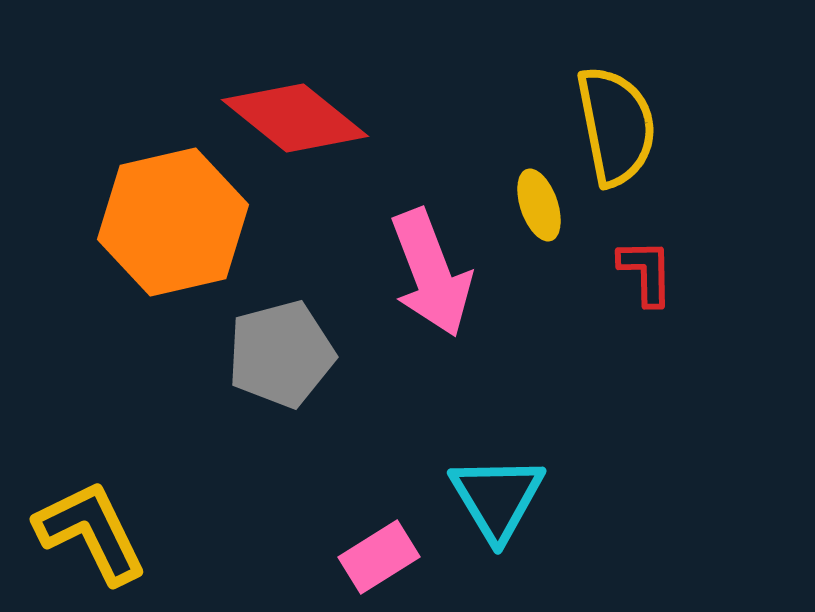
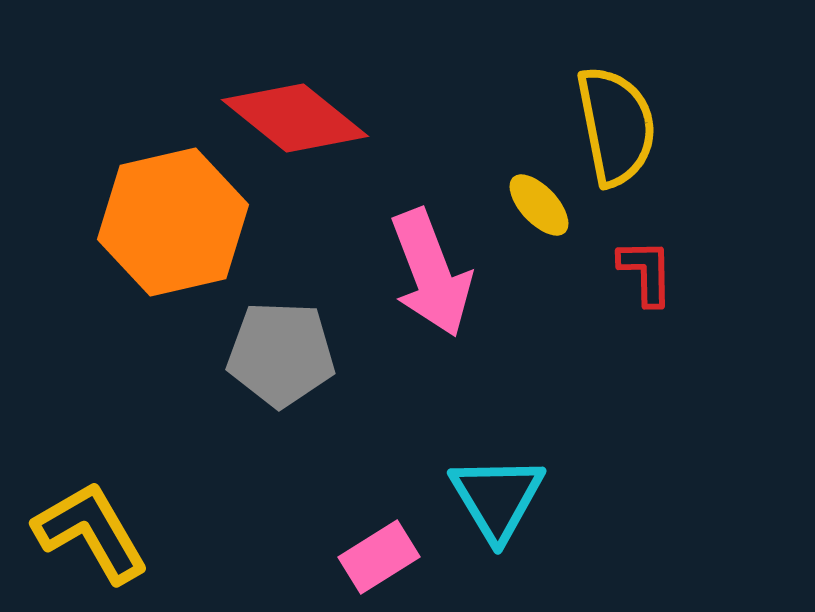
yellow ellipse: rotated 24 degrees counterclockwise
gray pentagon: rotated 17 degrees clockwise
yellow L-shape: rotated 4 degrees counterclockwise
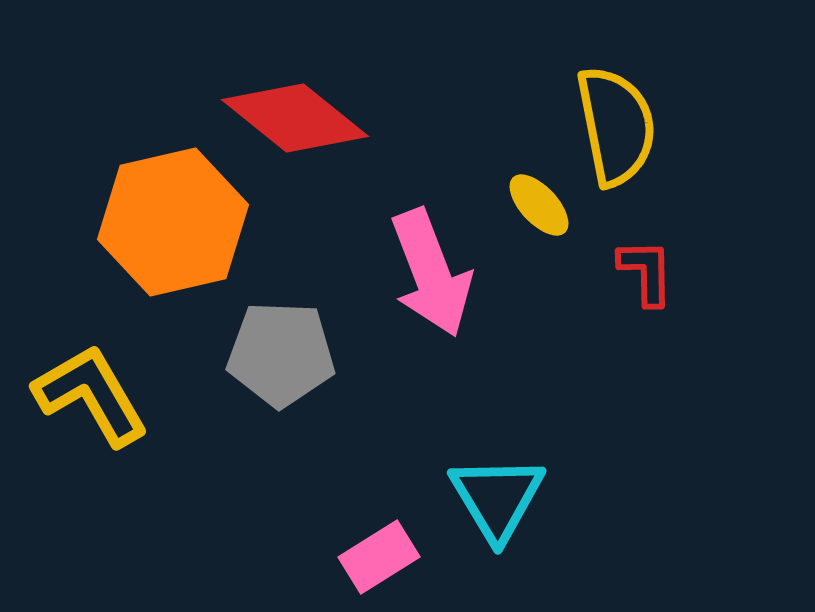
yellow L-shape: moved 137 px up
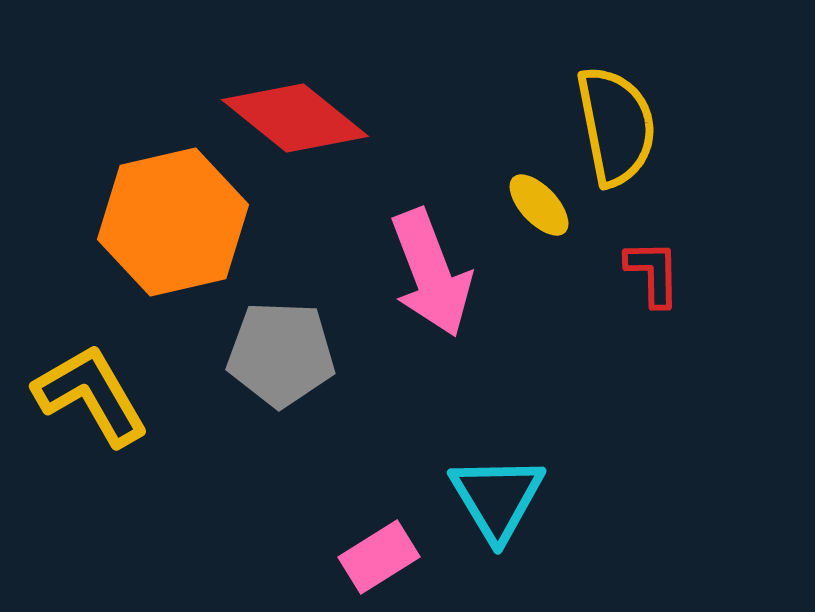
red L-shape: moved 7 px right, 1 px down
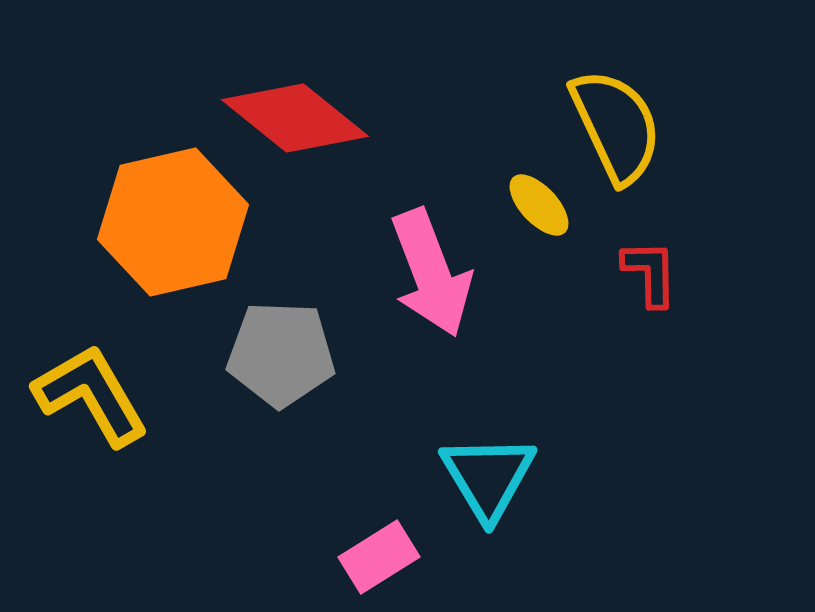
yellow semicircle: rotated 14 degrees counterclockwise
red L-shape: moved 3 px left
cyan triangle: moved 9 px left, 21 px up
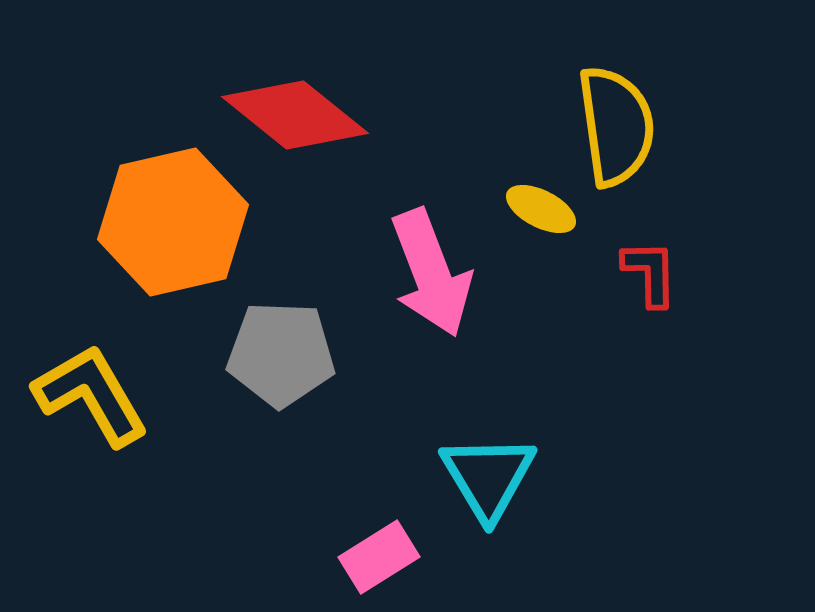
red diamond: moved 3 px up
yellow semicircle: rotated 17 degrees clockwise
yellow ellipse: moved 2 px right, 4 px down; rotated 20 degrees counterclockwise
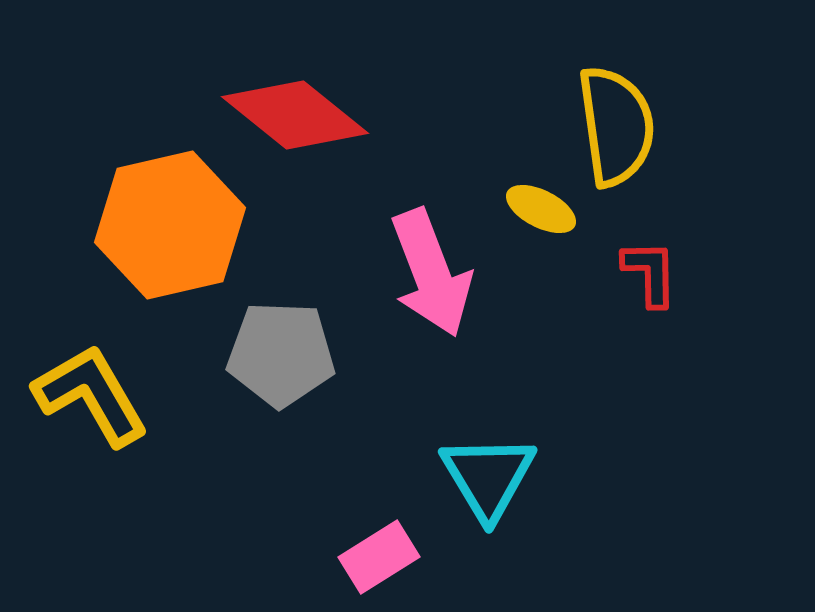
orange hexagon: moved 3 px left, 3 px down
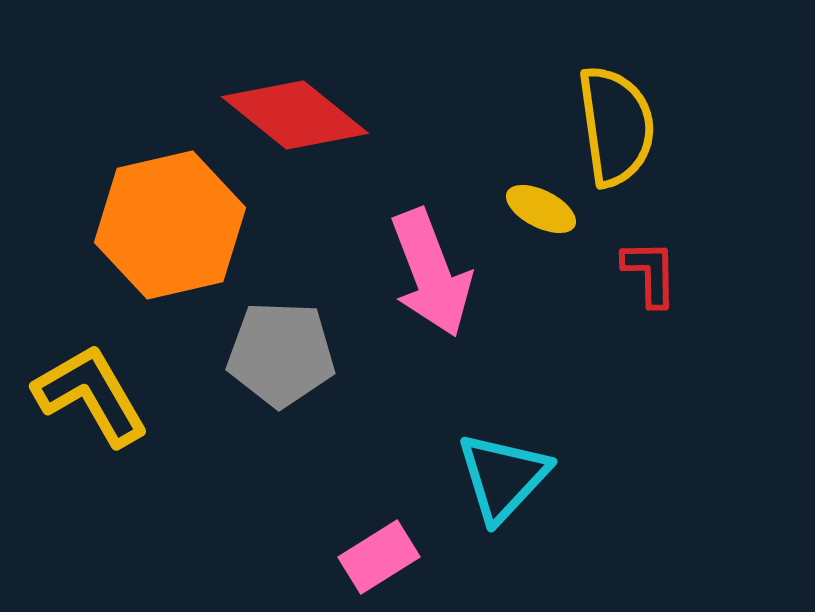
cyan triangle: moved 15 px right; rotated 14 degrees clockwise
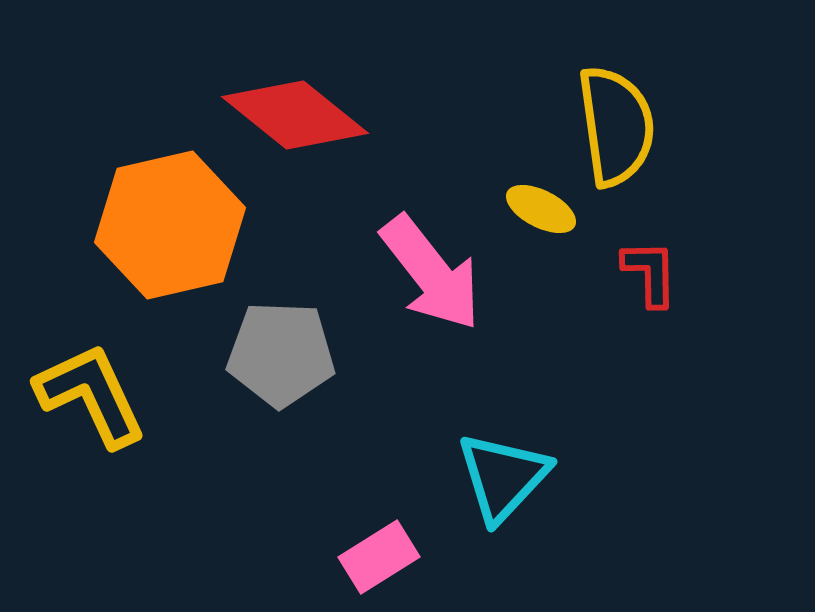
pink arrow: rotated 17 degrees counterclockwise
yellow L-shape: rotated 5 degrees clockwise
